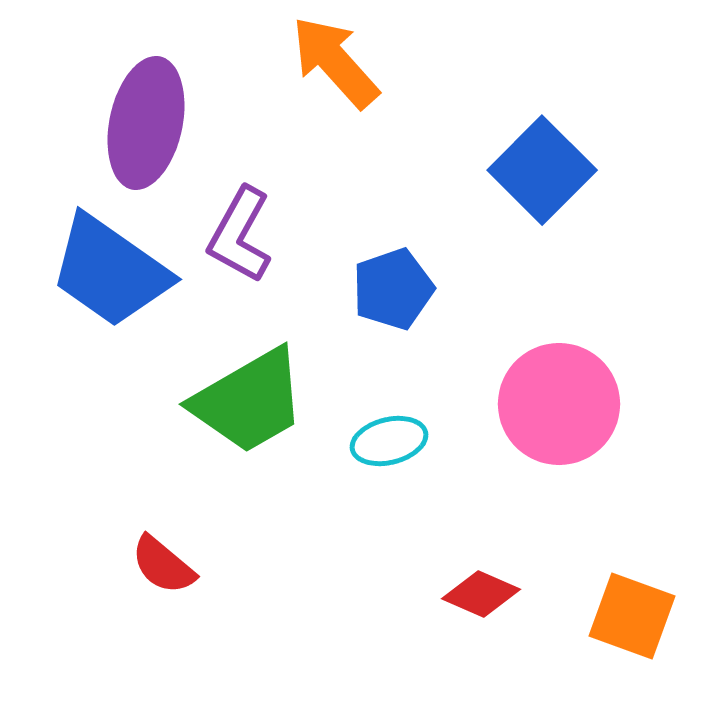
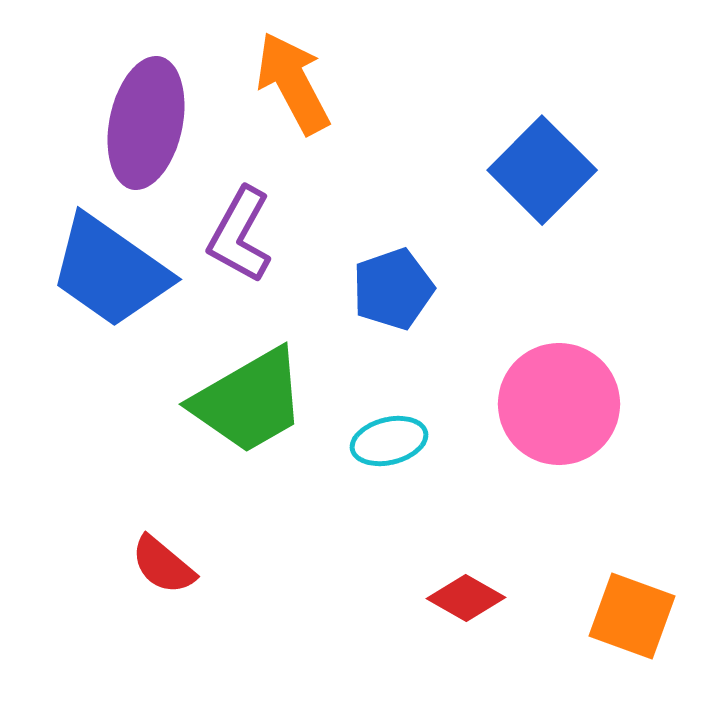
orange arrow: moved 42 px left, 21 px down; rotated 14 degrees clockwise
red diamond: moved 15 px left, 4 px down; rotated 6 degrees clockwise
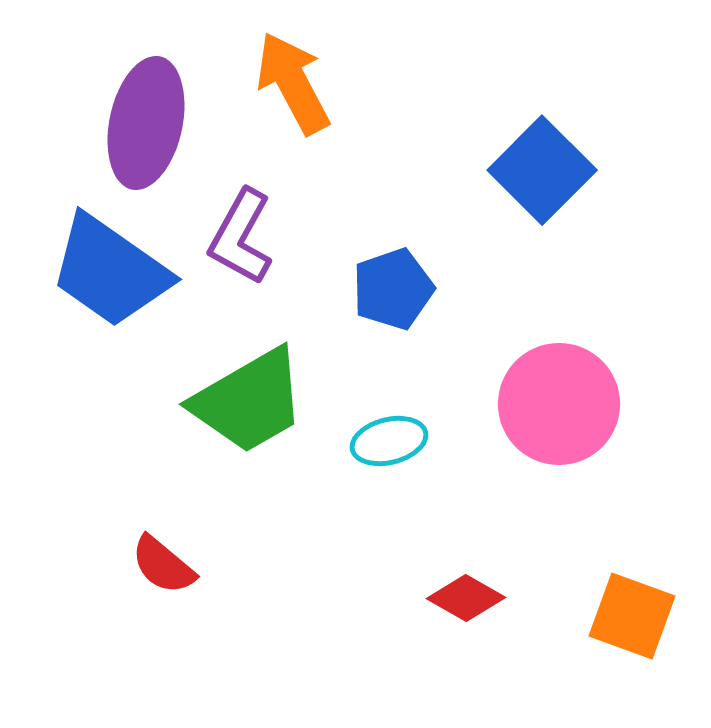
purple L-shape: moved 1 px right, 2 px down
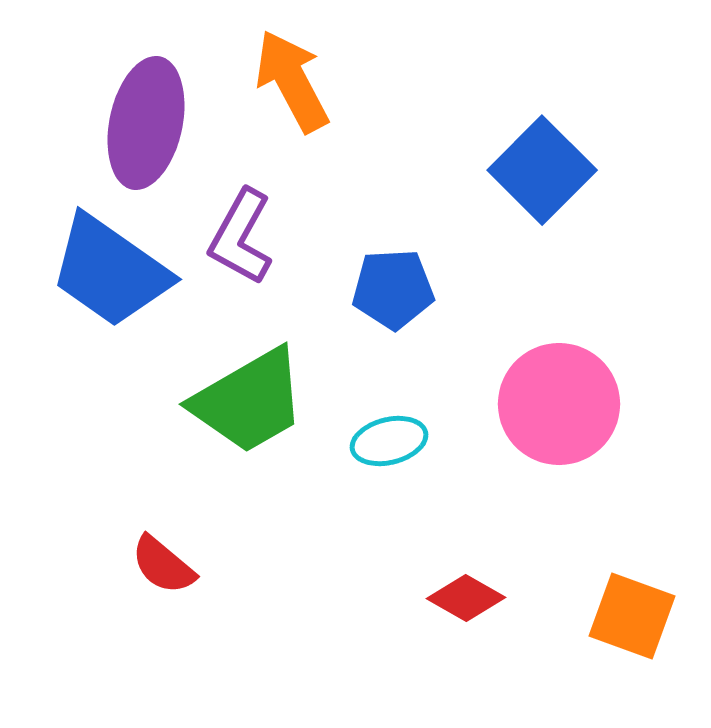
orange arrow: moved 1 px left, 2 px up
blue pentagon: rotated 16 degrees clockwise
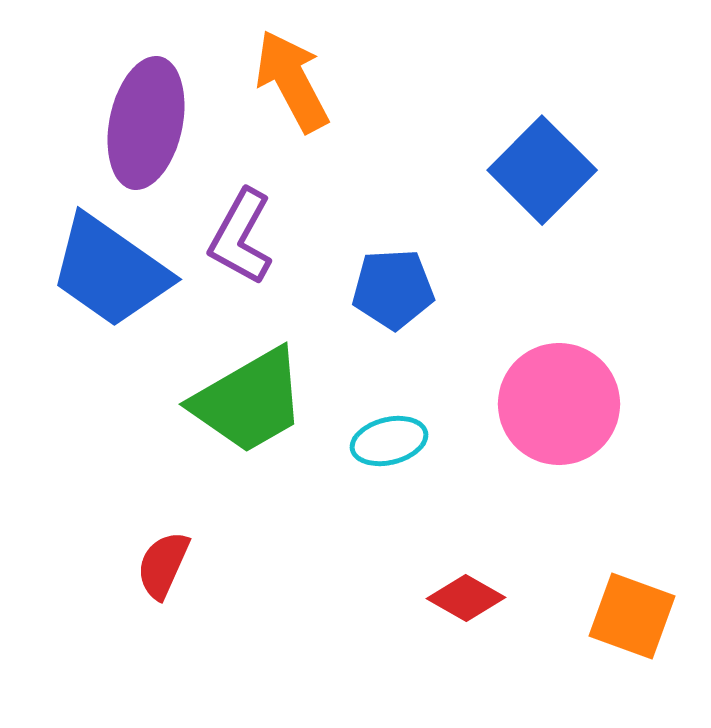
red semicircle: rotated 74 degrees clockwise
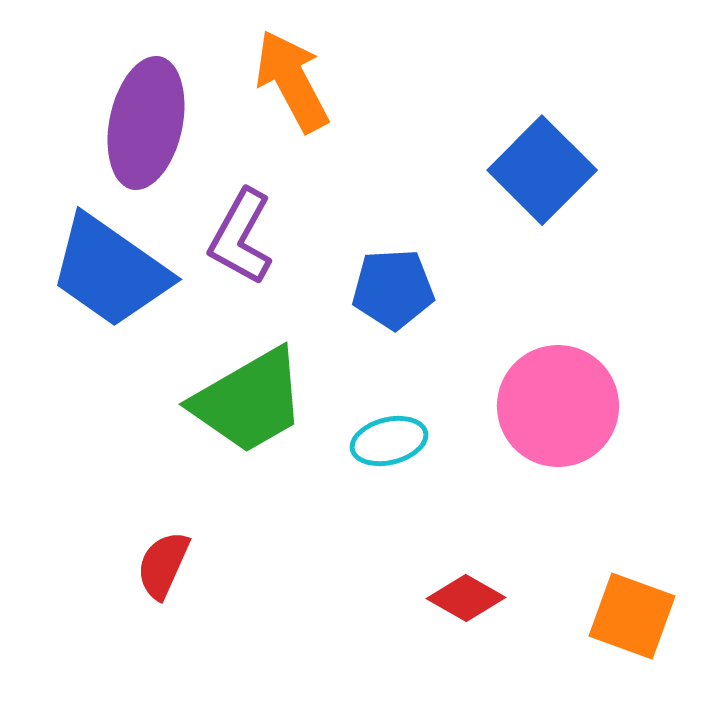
pink circle: moved 1 px left, 2 px down
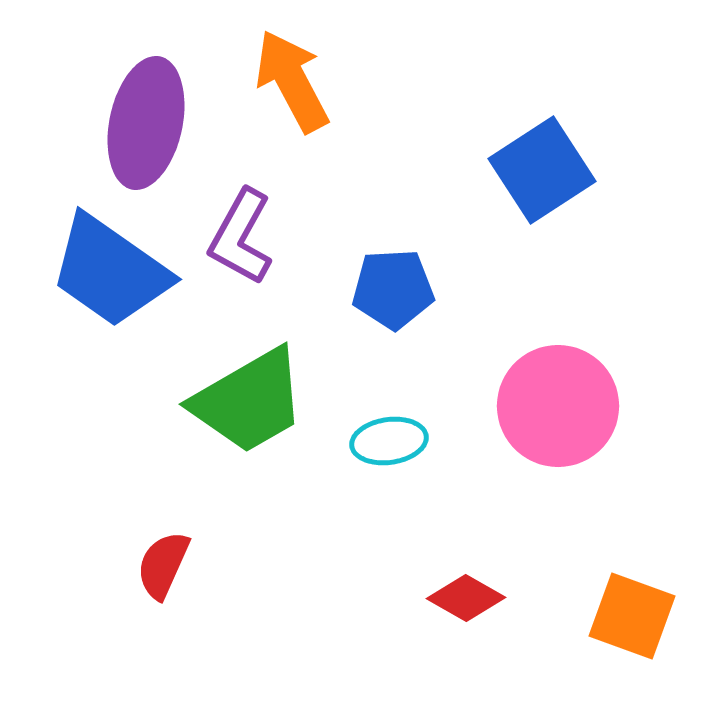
blue square: rotated 12 degrees clockwise
cyan ellipse: rotated 6 degrees clockwise
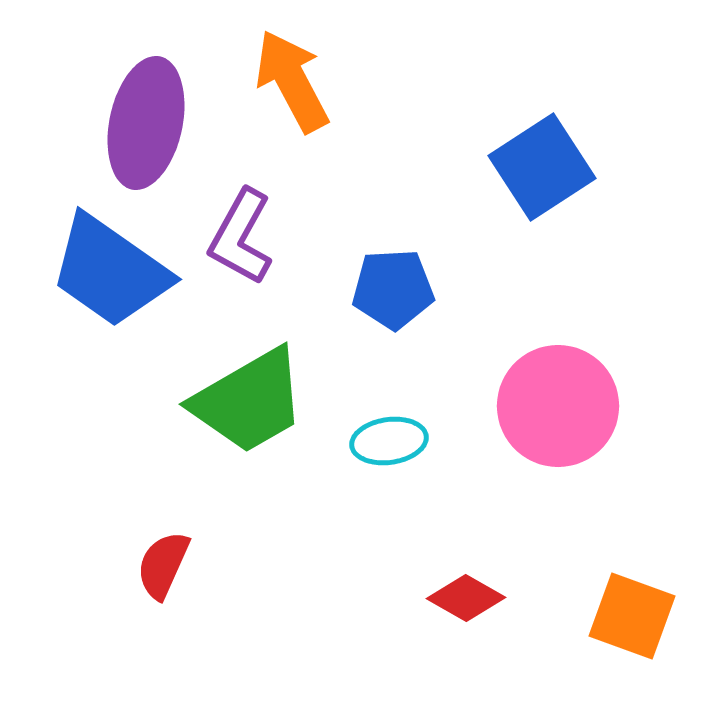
blue square: moved 3 px up
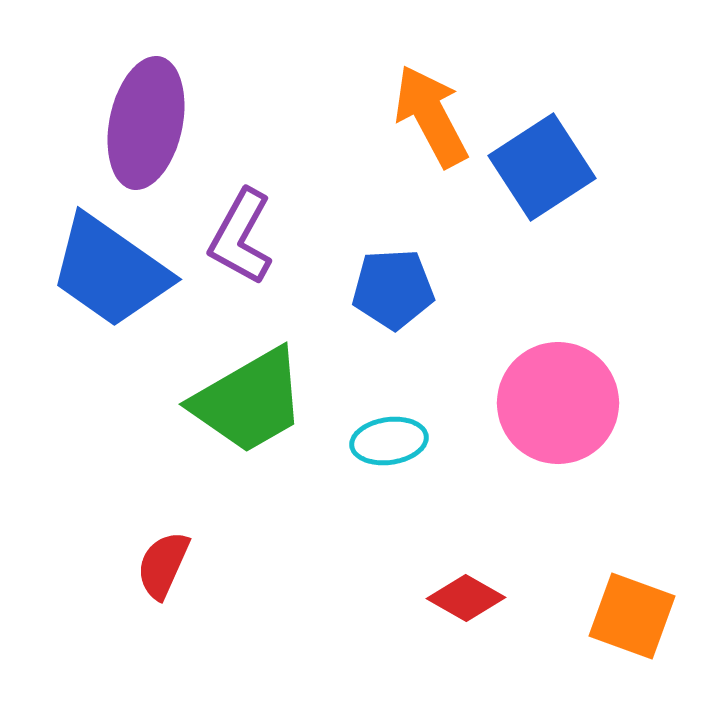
orange arrow: moved 139 px right, 35 px down
pink circle: moved 3 px up
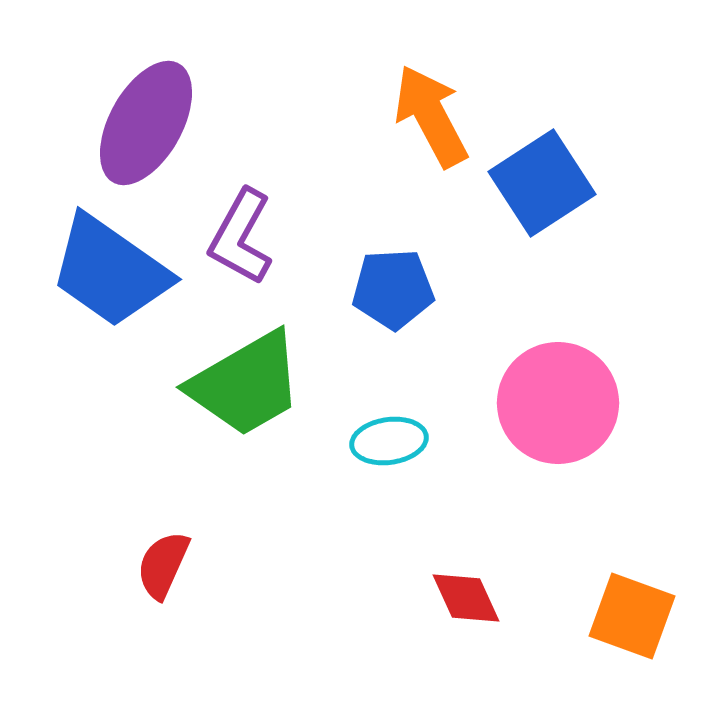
purple ellipse: rotated 17 degrees clockwise
blue square: moved 16 px down
green trapezoid: moved 3 px left, 17 px up
red diamond: rotated 36 degrees clockwise
